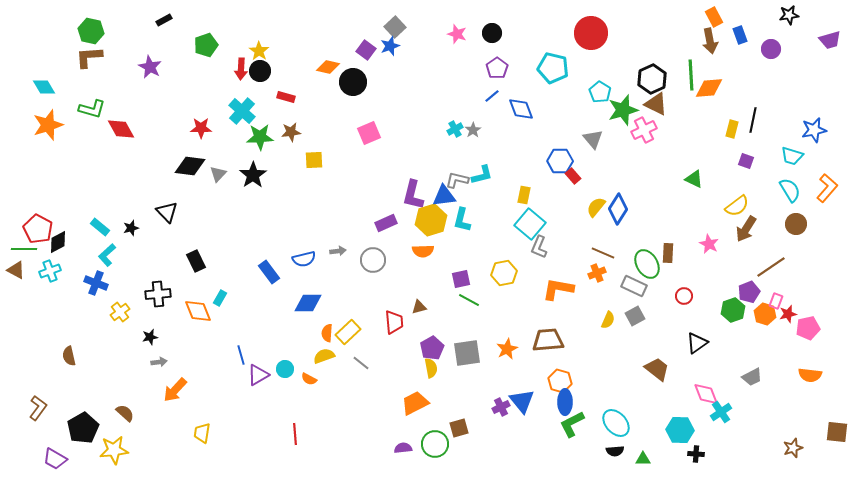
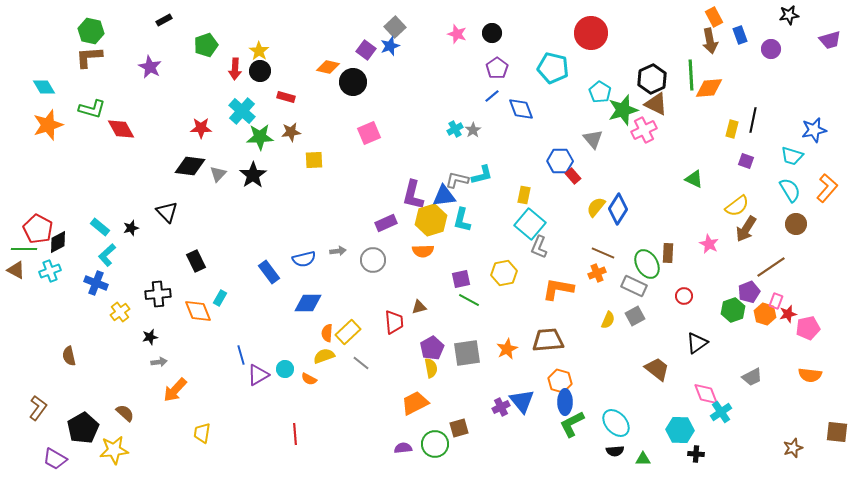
red arrow at (241, 69): moved 6 px left
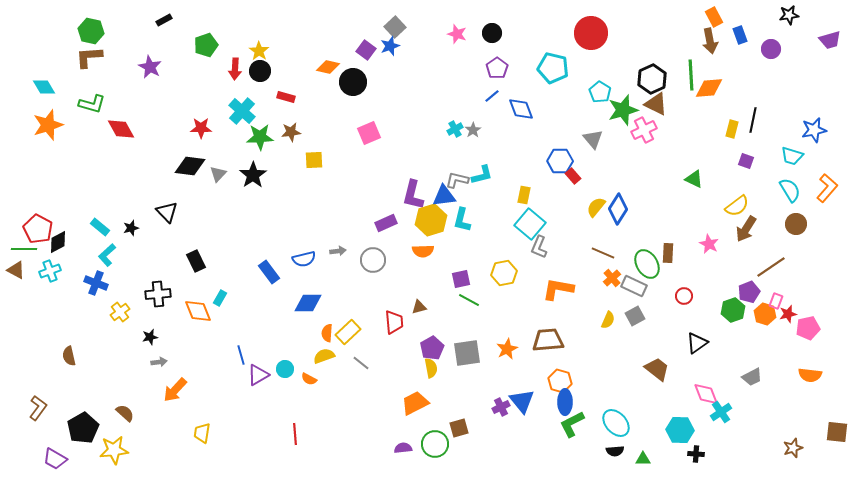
green L-shape at (92, 109): moved 5 px up
orange cross at (597, 273): moved 15 px right, 5 px down; rotated 18 degrees counterclockwise
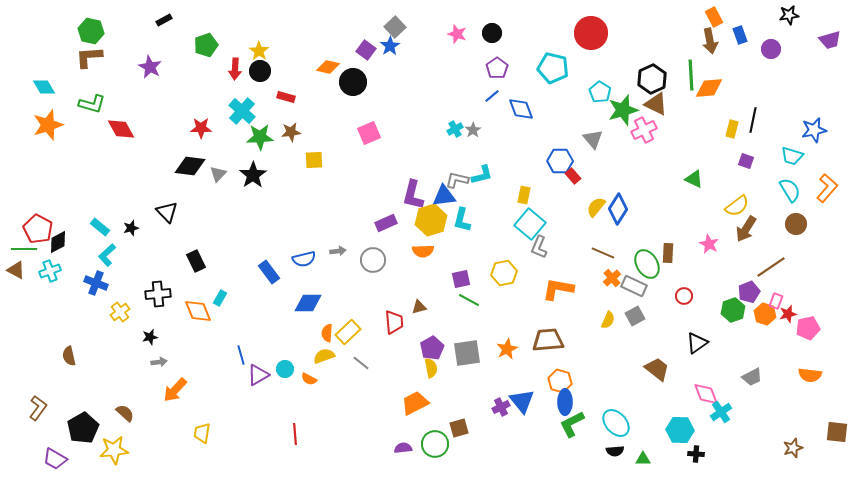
blue star at (390, 46): rotated 12 degrees counterclockwise
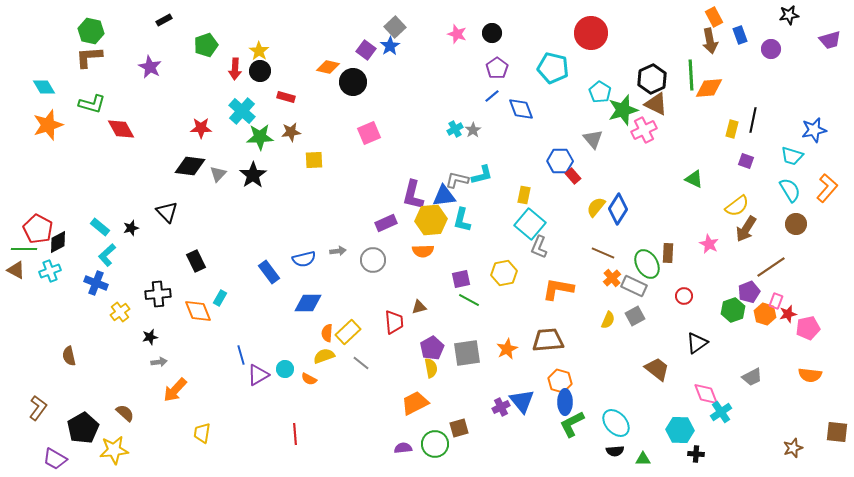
yellow hexagon at (431, 220): rotated 12 degrees clockwise
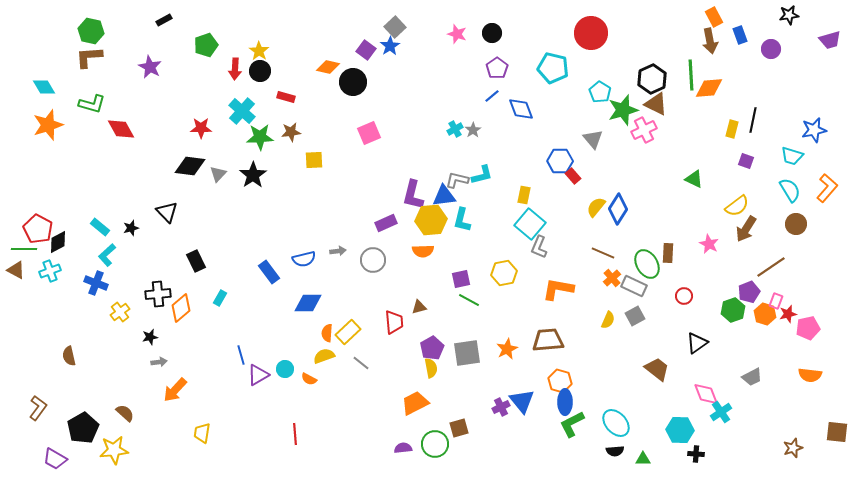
orange diamond at (198, 311): moved 17 px left, 3 px up; rotated 72 degrees clockwise
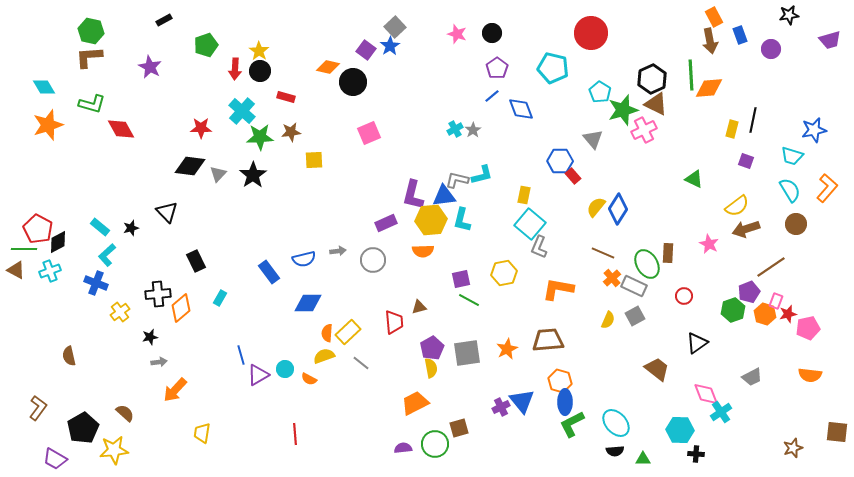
brown arrow at (746, 229): rotated 40 degrees clockwise
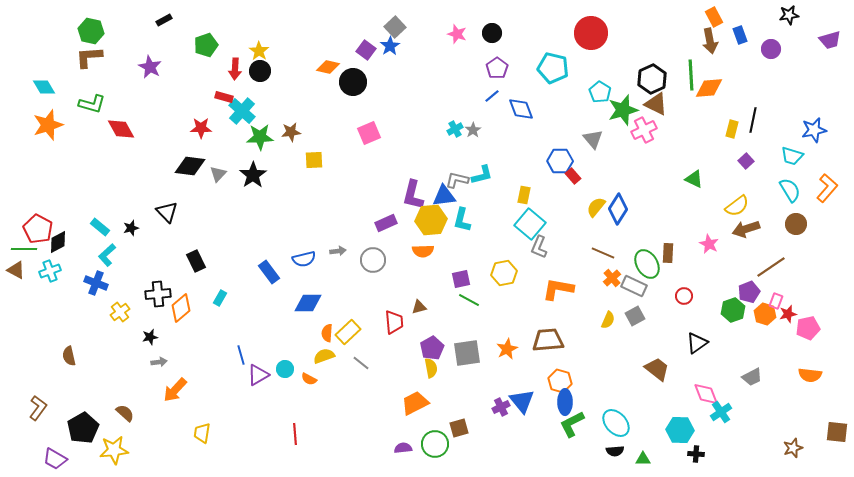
red rectangle at (286, 97): moved 62 px left
purple square at (746, 161): rotated 28 degrees clockwise
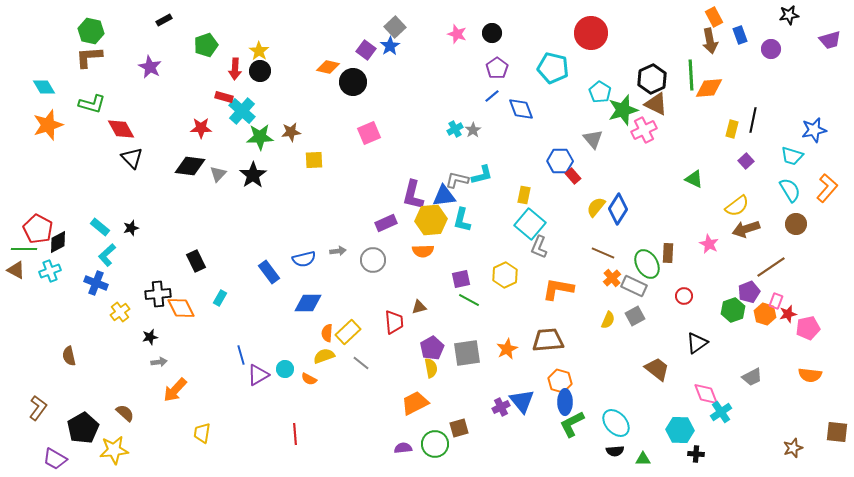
black triangle at (167, 212): moved 35 px left, 54 px up
yellow hexagon at (504, 273): moved 1 px right, 2 px down; rotated 15 degrees counterclockwise
orange diamond at (181, 308): rotated 76 degrees counterclockwise
